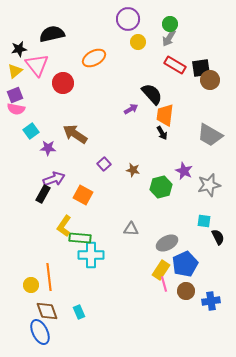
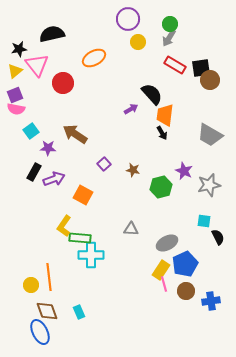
black rectangle at (43, 194): moved 9 px left, 22 px up
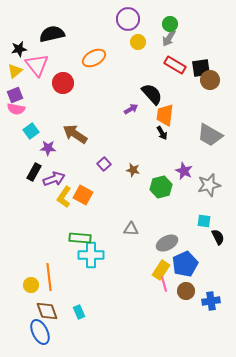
yellow L-shape at (64, 226): moved 29 px up
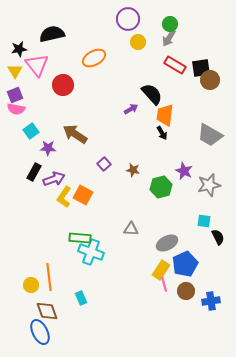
yellow triangle at (15, 71): rotated 21 degrees counterclockwise
red circle at (63, 83): moved 2 px down
cyan cross at (91, 255): moved 3 px up; rotated 20 degrees clockwise
cyan rectangle at (79, 312): moved 2 px right, 14 px up
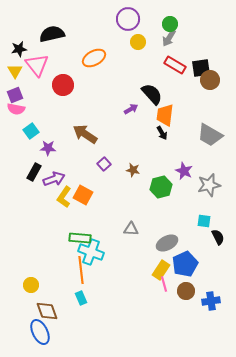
brown arrow at (75, 134): moved 10 px right
orange line at (49, 277): moved 32 px right, 7 px up
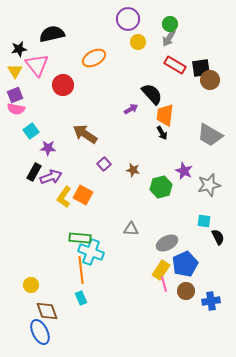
purple arrow at (54, 179): moved 3 px left, 2 px up
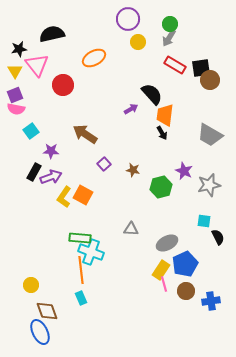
purple star at (48, 148): moved 3 px right, 3 px down
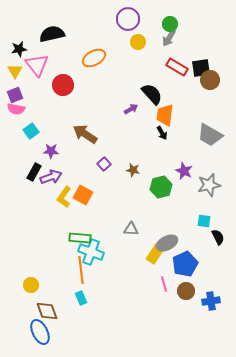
red rectangle at (175, 65): moved 2 px right, 2 px down
yellow rectangle at (161, 270): moved 6 px left, 16 px up
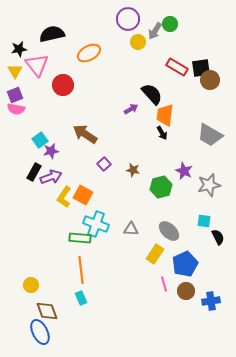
gray arrow at (169, 38): moved 14 px left, 7 px up
orange ellipse at (94, 58): moved 5 px left, 5 px up
cyan square at (31, 131): moved 9 px right, 9 px down
purple star at (51, 151): rotated 14 degrees counterclockwise
gray ellipse at (167, 243): moved 2 px right, 12 px up; rotated 70 degrees clockwise
cyan cross at (91, 252): moved 5 px right, 28 px up
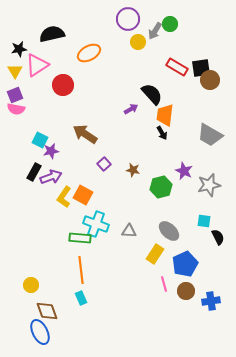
pink triangle at (37, 65): rotated 35 degrees clockwise
cyan square at (40, 140): rotated 28 degrees counterclockwise
gray triangle at (131, 229): moved 2 px left, 2 px down
